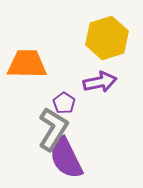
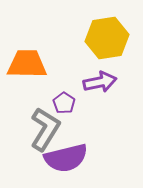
yellow hexagon: rotated 9 degrees clockwise
gray L-shape: moved 8 px left
purple semicircle: rotated 78 degrees counterclockwise
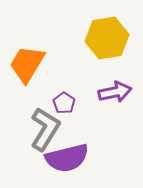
orange trapezoid: rotated 60 degrees counterclockwise
purple arrow: moved 15 px right, 10 px down
purple semicircle: moved 1 px right
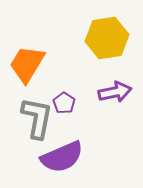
gray L-shape: moved 8 px left, 11 px up; rotated 21 degrees counterclockwise
purple semicircle: moved 5 px left, 1 px up; rotated 9 degrees counterclockwise
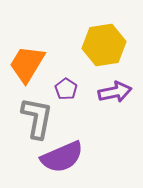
yellow hexagon: moved 3 px left, 7 px down
purple pentagon: moved 2 px right, 14 px up
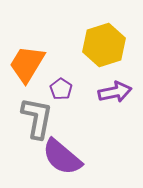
yellow hexagon: rotated 9 degrees counterclockwise
purple pentagon: moved 5 px left
purple semicircle: rotated 63 degrees clockwise
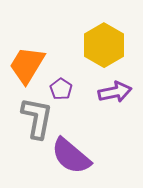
yellow hexagon: rotated 12 degrees counterclockwise
orange trapezoid: moved 1 px down
purple semicircle: moved 9 px right, 1 px up
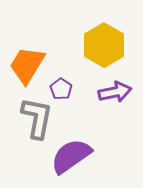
purple semicircle: rotated 105 degrees clockwise
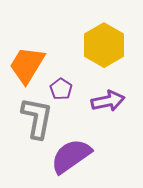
purple arrow: moved 7 px left, 9 px down
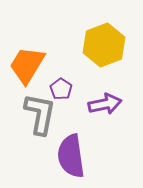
yellow hexagon: rotated 9 degrees clockwise
purple arrow: moved 3 px left, 3 px down
gray L-shape: moved 3 px right, 4 px up
purple semicircle: rotated 63 degrees counterclockwise
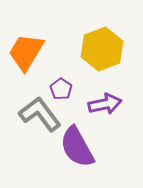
yellow hexagon: moved 2 px left, 4 px down
orange trapezoid: moved 1 px left, 13 px up
gray L-shape: rotated 48 degrees counterclockwise
purple semicircle: moved 6 px right, 9 px up; rotated 21 degrees counterclockwise
